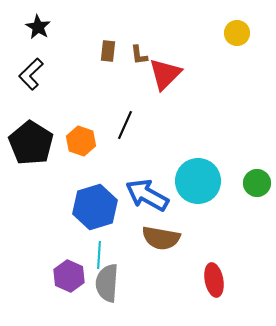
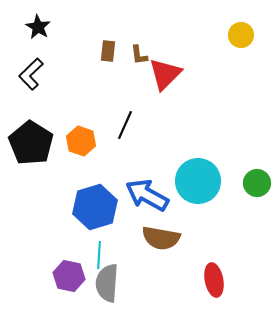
yellow circle: moved 4 px right, 2 px down
purple hexagon: rotated 12 degrees counterclockwise
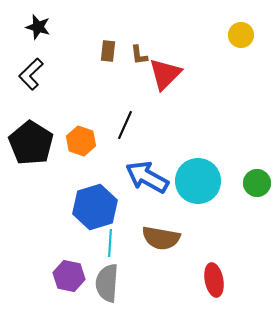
black star: rotated 15 degrees counterclockwise
blue arrow: moved 18 px up
cyan line: moved 11 px right, 12 px up
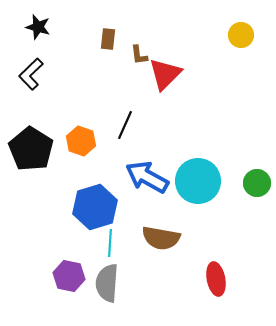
brown rectangle: moved 12 px up
black pentagon: moved 6 px down
red ellipse: moved 2 px right, 1 px up
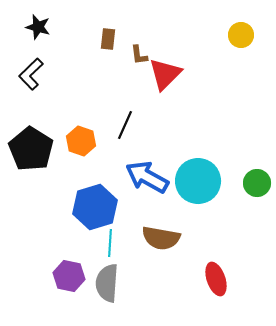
red ellipse: rotated 8 degrees counterclockwise
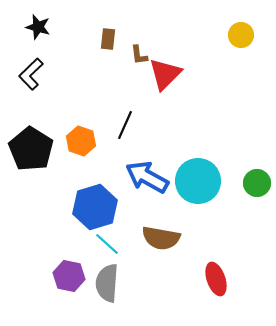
cyan line: moved 3 px left, 1 px down; rotated 52 degrees counterclockwise
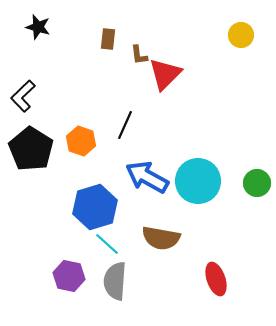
black L-shape: moved 8 px left, 22 px down
gray semicircle: moved 8 px right, 2 px up
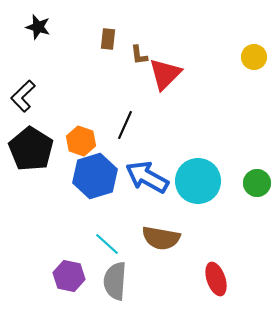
yellow circle: moved 13 px right, 22 px down
blue hexagon: moved 31 px up
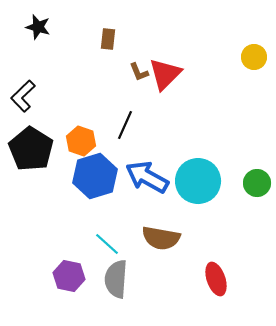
brown L-shape: moved 17 px down; rotated 15 degrees counterclockwise
gray semicircle: moved 1 px right, 2 px up
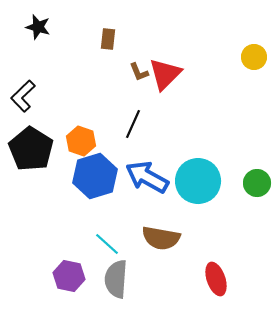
black line: moved 8 px right, 1 px up
